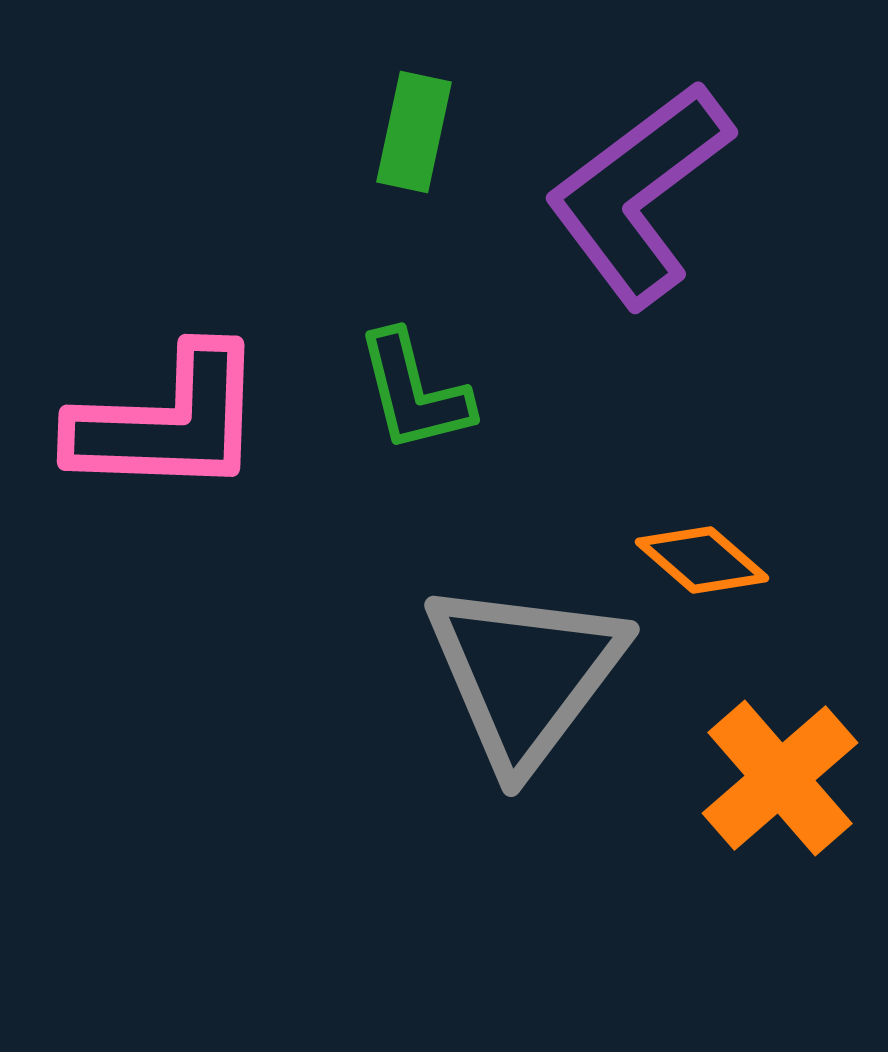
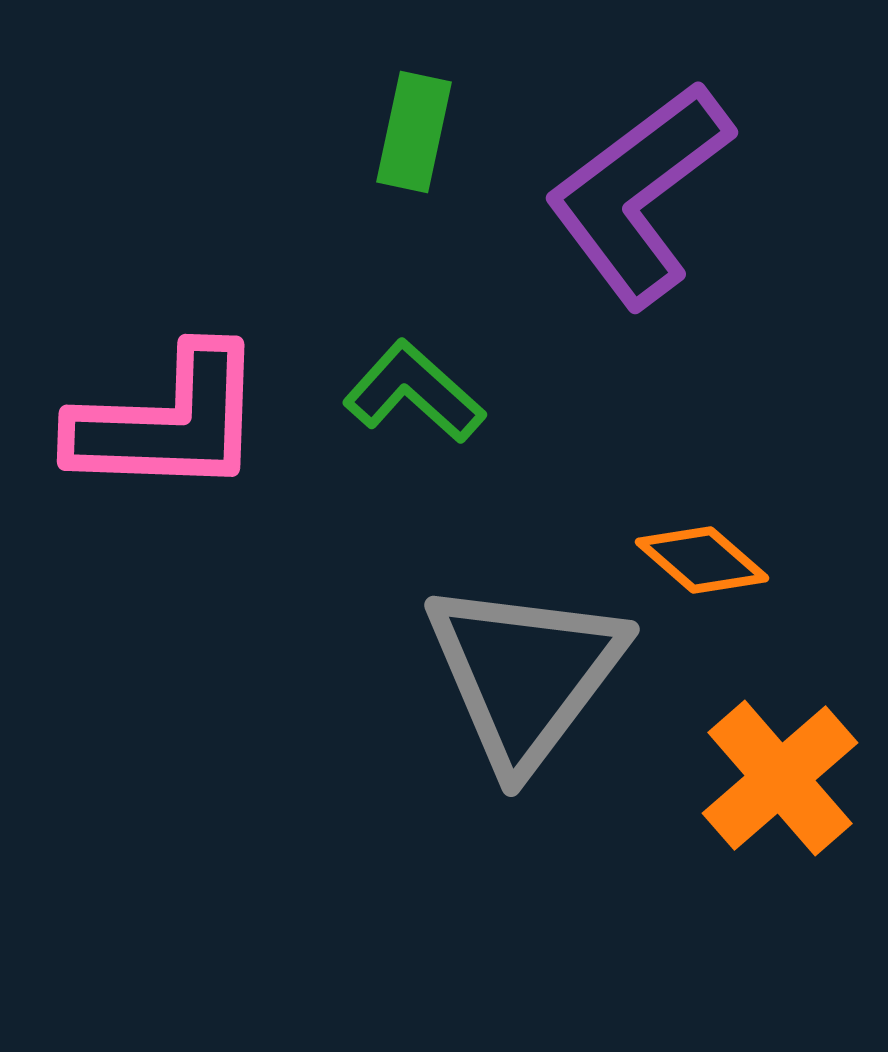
green L-shape: rotated 146 degrees clockwise
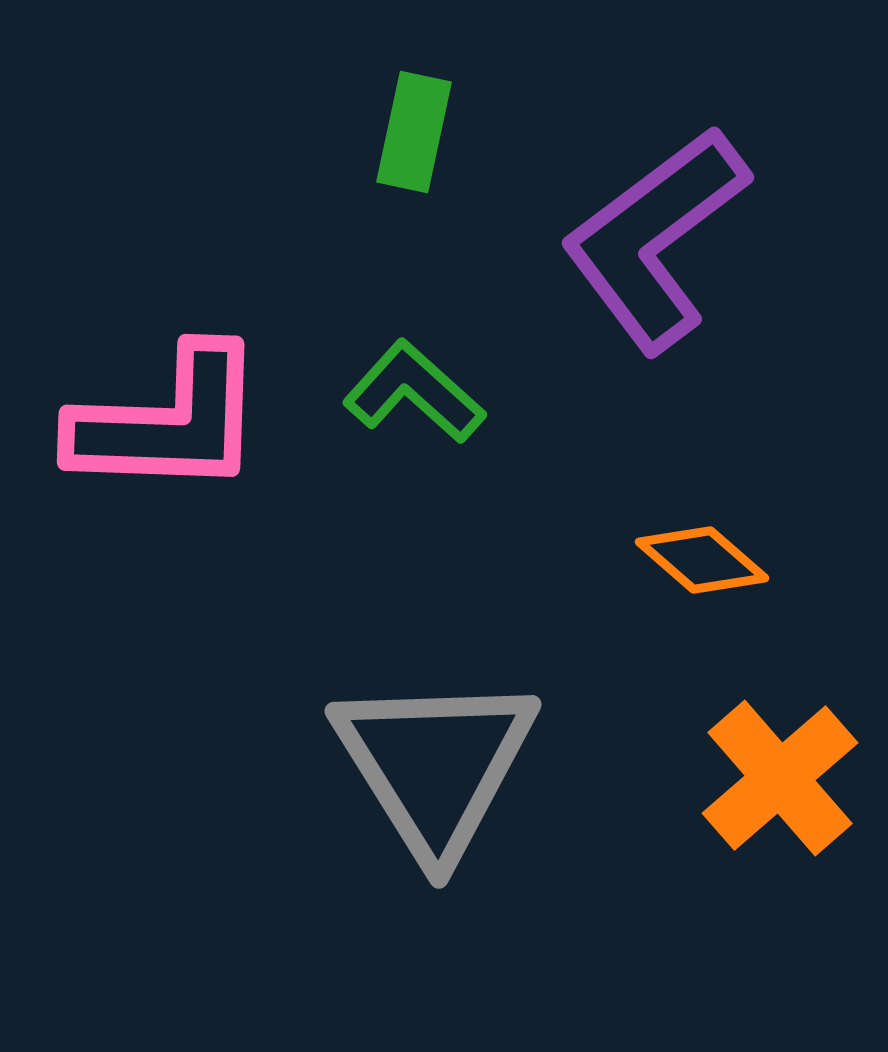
purple L-shape: moved 16 px right, 45 px down
gray triangle: moved 90 px left, 91 px down; rotated 9 degrees counterclockwise
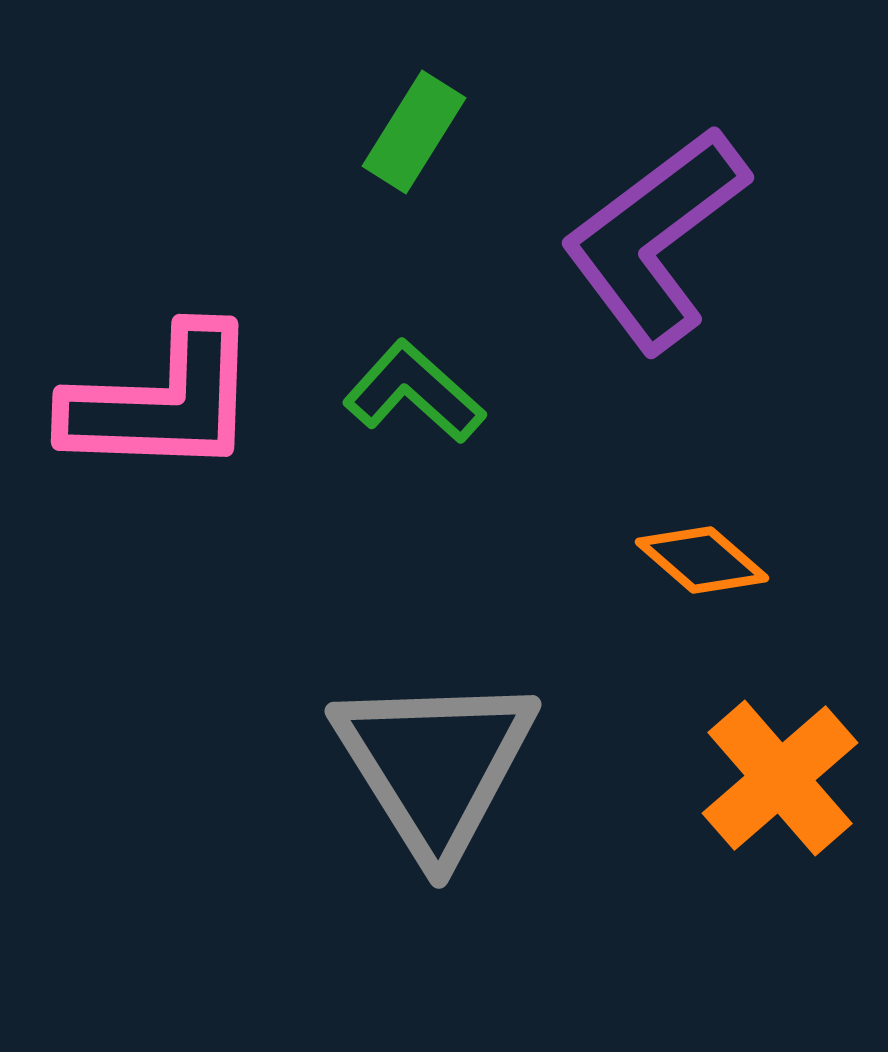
green rectangle: rotated 20 degrees clockwise
pink L-shape: moved 6 px left, 20 px up
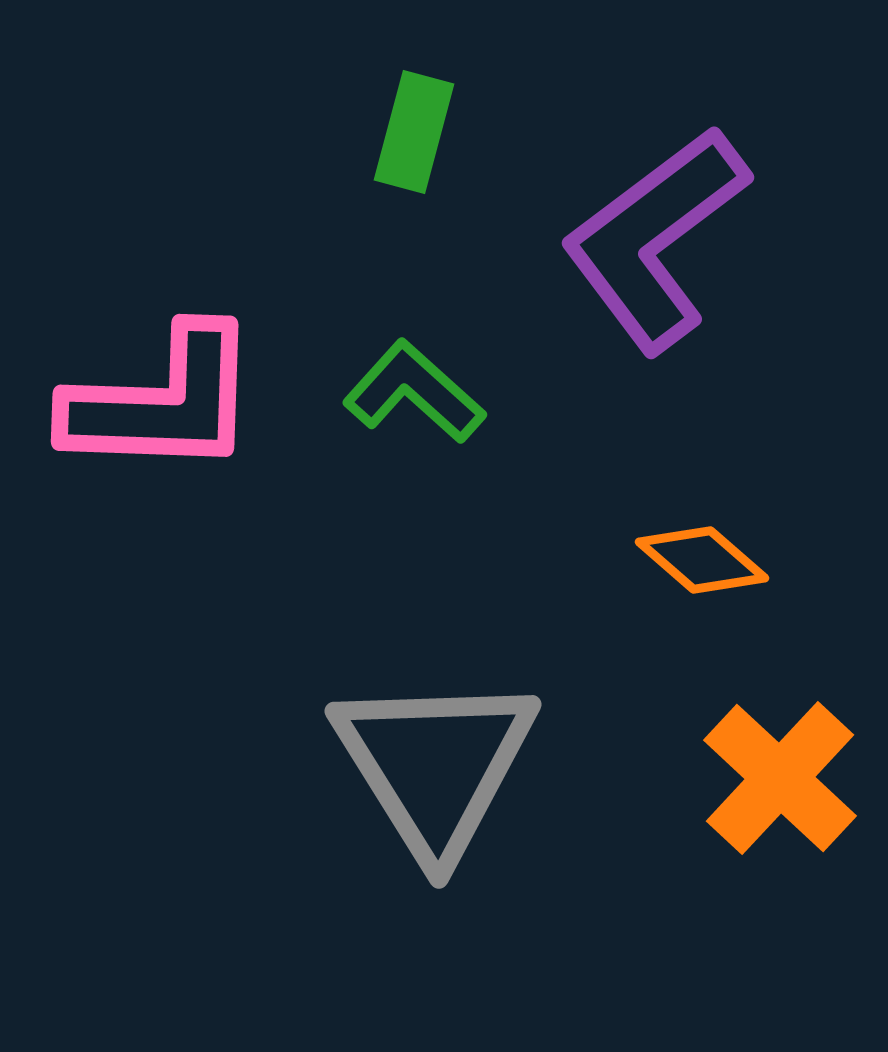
green rectangle: rotated 17 degrees counterclockwise
orange cross: rotated 6 degrees counterclockwise
